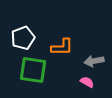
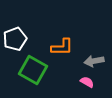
white pentagon: moved 8 px left, 1 px down
green square: rotated 20 degrees clockwise
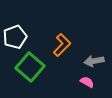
white pentagon: moved 2 px up
orange L-shape: moved 2 px up; rotated 45 degrees counterclockwise
green square: moved 3 px left, 3 px up; rotated 12 degrees clockwise
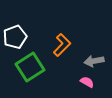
green square: rotated 16 degrees clockwise
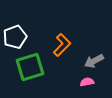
gray arrow: rotated 18 degrees counterclockwise
green square: rotated 16 degrees clockwise
pink semicircle: rotated 40 degrees counterclockwise
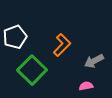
green square: moved 2 px right, 3 px down; rotated 28 degrees counterclockwise
pink semicircle: moved 1 px left, 4 px down
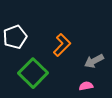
green square: moved 1 px right, 3 px down
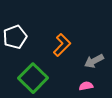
green square: moved 5 px down
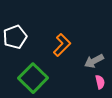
pink semicircle: moved 14 px right, 4 px up; rotated 88 degrees clockwise
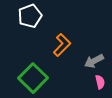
white pentagon: moved 15 px right, 21 px up
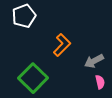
white pentagon: moved 6 px left
